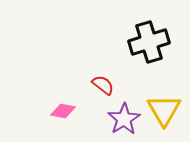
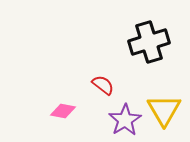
purple star: moved 1 px right, 1 px down
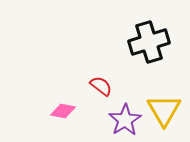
red semicircle: moved 2 px left, 1 px down
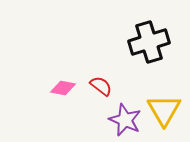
pink diamond: moved 23 px up
purple star: rotated 16 degrees counterclockwise
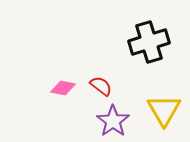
purple star: moved 12 px left, 1 px down; rotated 12 degrees clockwise
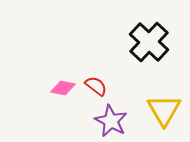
black cross: rotated 30 degrees counterclockwise
red semicircle: moved 5 px left
purple star: moved 2 px left; rotated 8 degrees counterclockwise
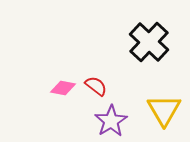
purple star: rotated 12 degrees clockwise
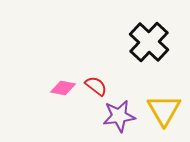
purple star: moved 8 px right, 5 px up; rotated 24 degrees clockwise
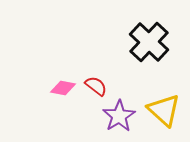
yellow triangle: rotated 18 degrees counterclockwise
purple star: rotated 24 degrees counterclockwise
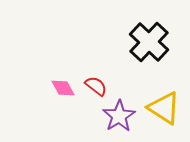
pink diamond: rotated 50 degrees clockwise
yellow triangle: moved 2 px up; rotated 9 degrees counterclockwise
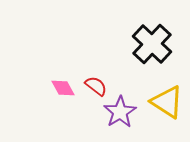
black cross: moved 3 px right, 2 px down
yellow triangle: moved 3 px right, 6 px up
purple star: moved 1 px right, 4 px up
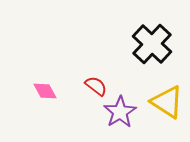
pink diamond: moved 18 px left, 3 px down
